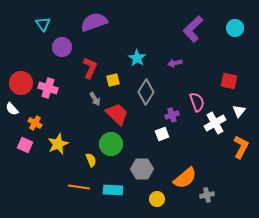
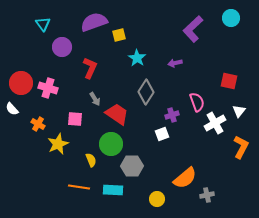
cyan circle: moved 4 px left, 10 px up
yellow square: moved 6 px right, 45 px up
red trapezoid: rotated 10 degrees counterclockwise
orange cross: moved 3 px right, 1 px down
pink square: moved 50 px right, 26 px up; rotated 21 degrees counterclockwise
gray hexagon: moved 10 px left, 3 px up
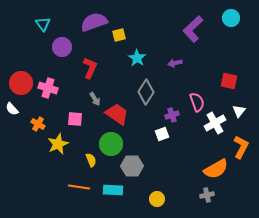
orange semicircle: moved 31 px right, 9 px up; rotated 10 degrees clockwise
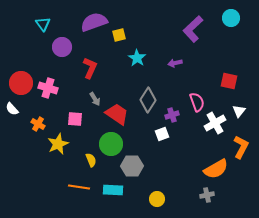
gray diamond: moved 2 px right, 8 px down
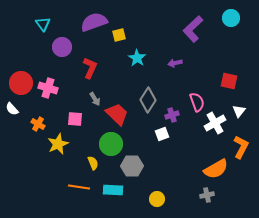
red trapezoid: rotated 10 degrees clockwise
yellow semicircle: moved 2 px right, 3 px down
